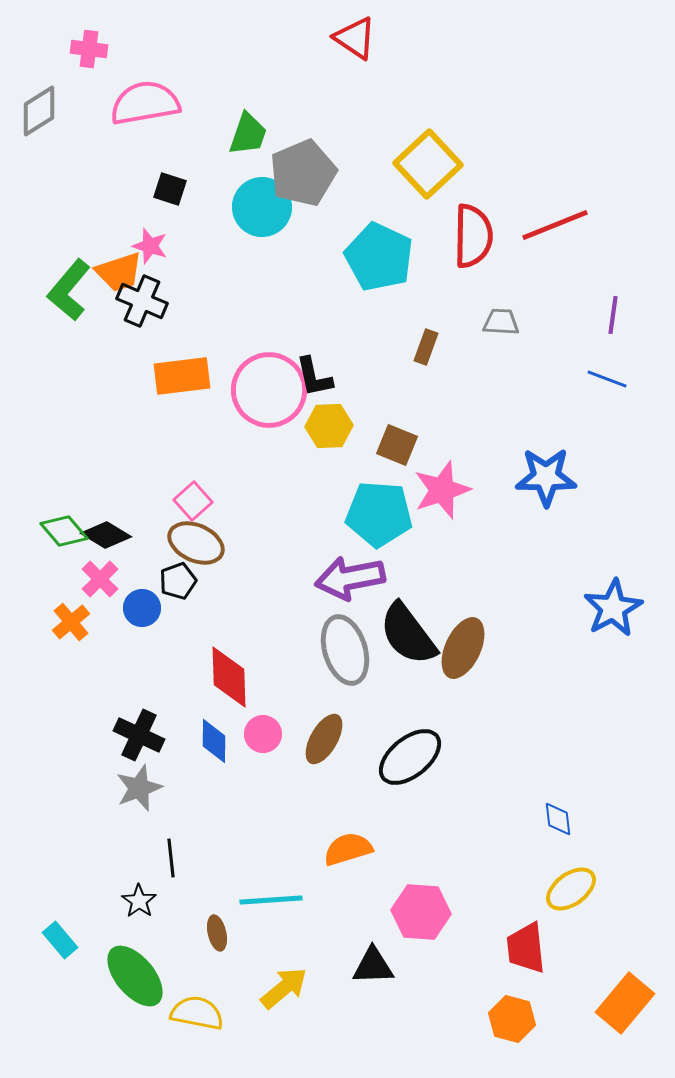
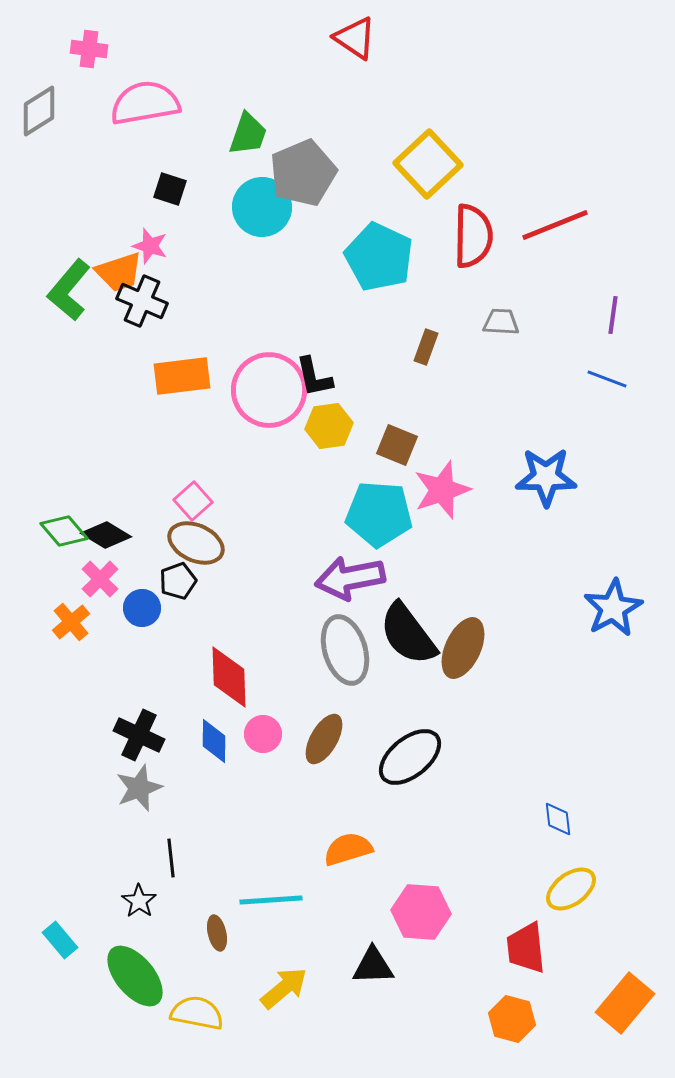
yellow hexagon at (329, 426): rotated 6 degrees counterclockwise
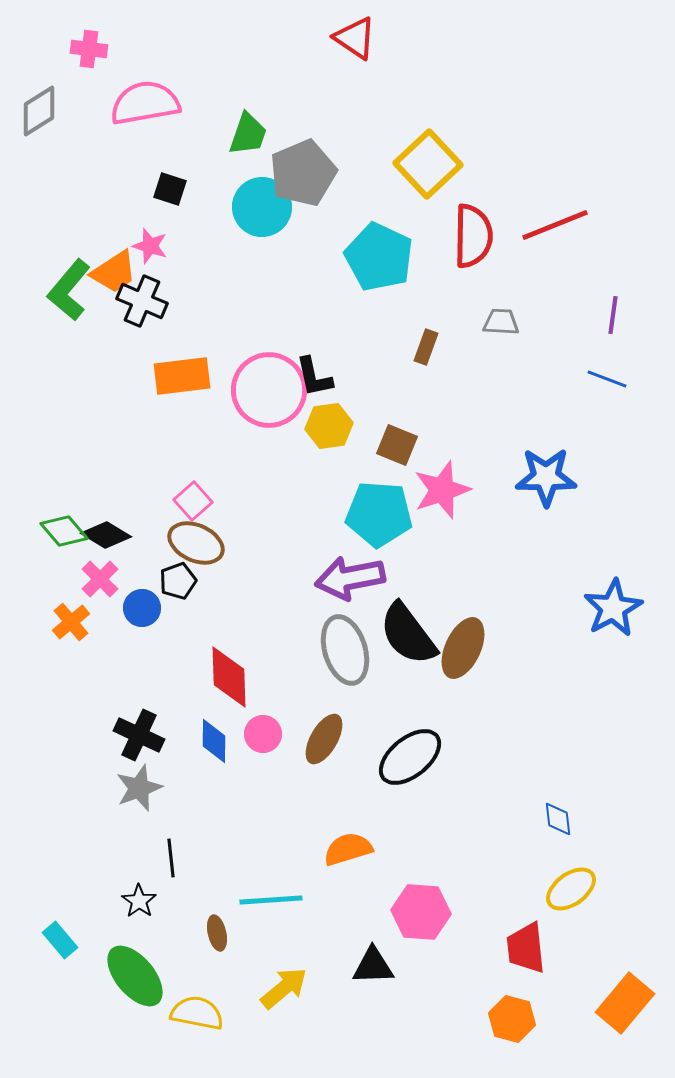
orange trapezoid at (119, 272): moved 5 px left; rotated 15 degrees counterclockwise
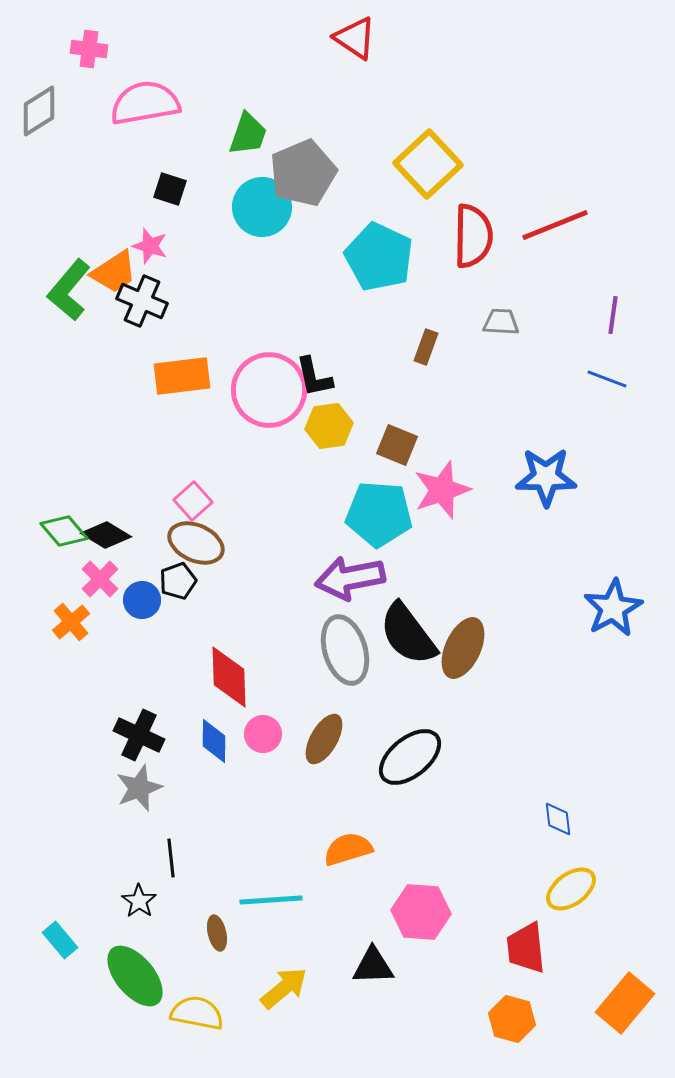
blue circle at (142, 608): moved 8 px up
